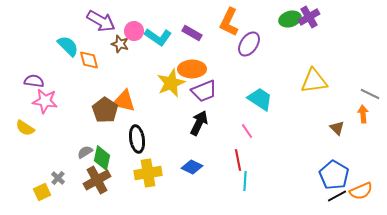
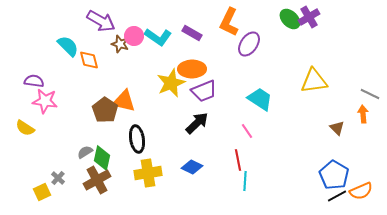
green ellipse: rotated 60 degrees clockwise
pink circle: moved 5 px down
black arrow: moved 2 px left; rotated 20 degrees clockwise
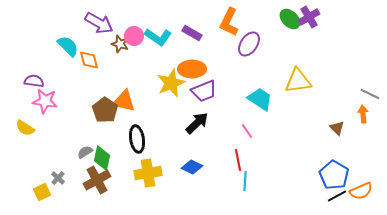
purple arrow: moved 2 px left, 2 px down
yellow triangle: moved 16 px left
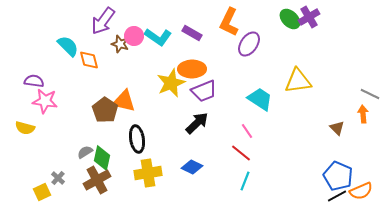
purple arrow: moved 4 px right, 2 px up; rotated 96 degrees clockwise
yellow semicircle: rotated 18 degrees counterclockwise
red line: moved 3 px right, 7 px up; rotated 40 degrees counterclockwise
blue pentagon: moved 4 px right, 1 px down; rotated 8 degrees counterclockwise
cyan line: rotated 18 degrees clockwise
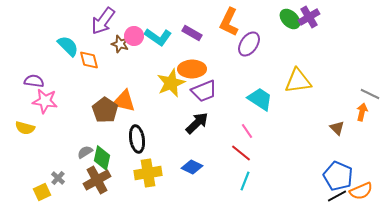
orange arrow: moved 1 px left, 2 px up; rotated 18 degrees clockwise
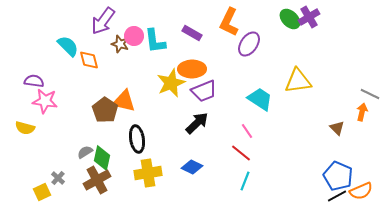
cyan L-shape: moved 3 px left, 4 px down; rotated 48 degrees clockwise
